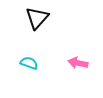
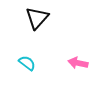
cyan semicircle: moved 2 px left; rotated 18 degrees clockwise
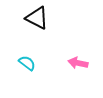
black triangle: rotated 45 degrees counterclockwise
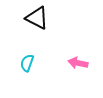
cyan semicircle: rotated 108 degrees counterclockwise
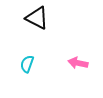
cyan semicircle: moved 1 px down
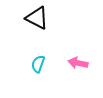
cyan semicircle: moved 11 px right
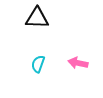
black triangle: rotated 25 degrees counterclockwise
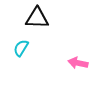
cyan semicircle: moved 17 px left, 16 px up; rotated 12 degrees clockwise
